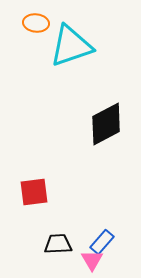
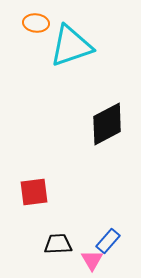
black diamond: moved 1 px right
blue rectangle: moved 6 px right, 1 px up
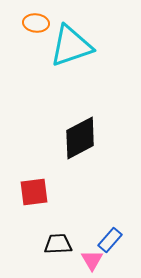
black diamond: moved 27 px left, 14 px down
blue rectangle: moved 2 px right, 1 px up
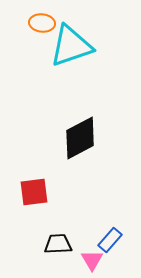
orange ellipse: moved 6 px right
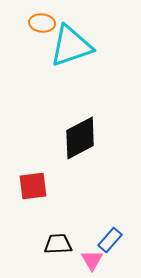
red square: moved 1 px left, 6 px up
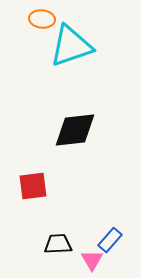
orange ellipse: moved 4 px up
black diamond: moved 5 px left, 8 px up; rotated 21 degrees clockwise
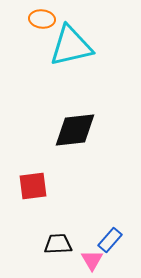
cyan triangle: rotated 6 degrees clockwise
